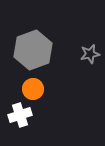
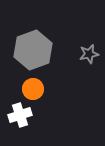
gray star: moved 1 px left
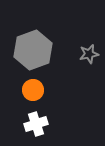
orange circle: moved 1 px down
white cross: moved 16 px right, 9 px down
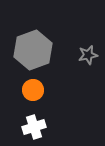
gray star: moved 1 px left, 1 px down
white cross: moved 2 px left, 3 px down
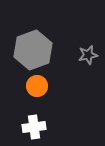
orange circle: moved 4 px right, 4 px up
white cross: rotated 10 degrees clockwise
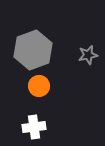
orange circle: moved 2 px right
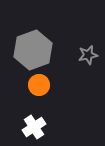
orange circle: moved 1 px up
white cross: rotated 25 degrees counterclockwise
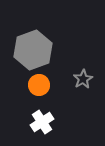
gray star: moved 5 px left, 24 px down; rotated 18 degrees counterclockwise
white cross: moved 8 px right, 5 px up
